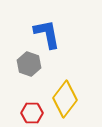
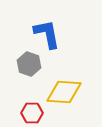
yellow diamond: moved 1 px left, 7 px up; rotated 57 degrees clockwise
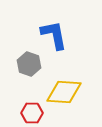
blue L-shape: moved 7 px right, 1 px down
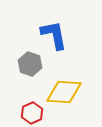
gray hexagon: moved 1 px right
red hexagon: rotated 25 degrees counterclockwise
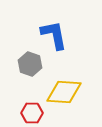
red hexagon: rotated 25 degrees clockwise
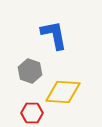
gray hexagon: moved 7 px down
yellow diamond: moved 1 px left
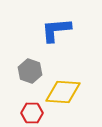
blue L-shape: moved 2 px right, 5 px up; rotated 84 degrees counterclockwise
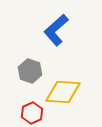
blue L-shape: rotated 36 degrees counterclockwise
red hexagon: rotated 25 degrees counterclockwise
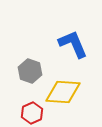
blue L-shape: moved 17 px right, 14 px down; rotated 108 degrees clockwise
